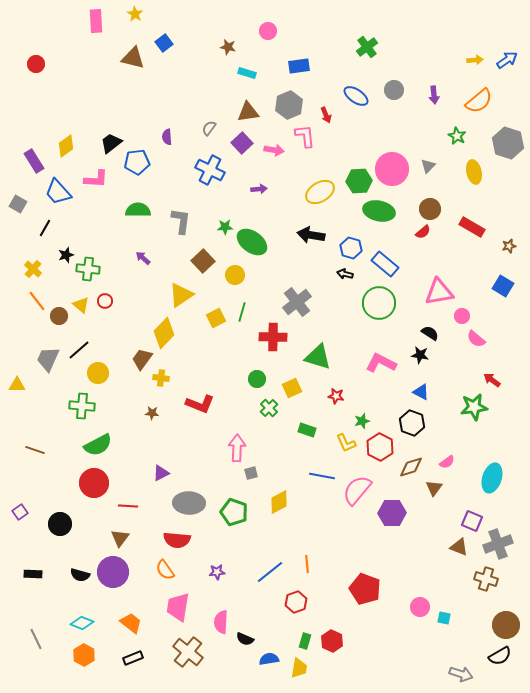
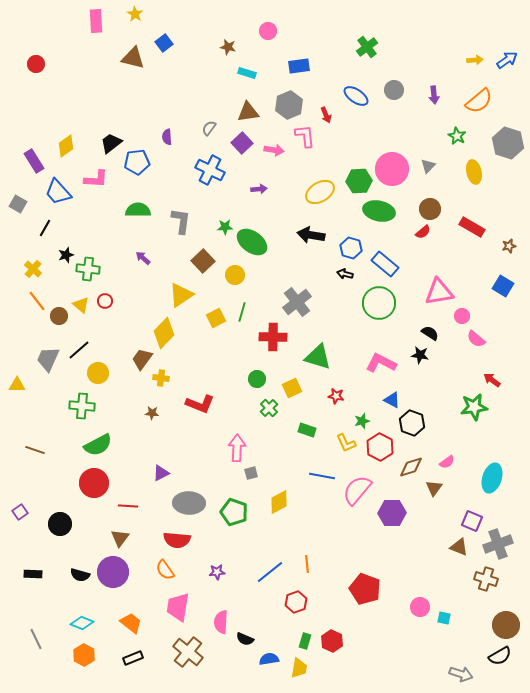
blue triangle at (421, 392): moved 29 px left, 8 px down
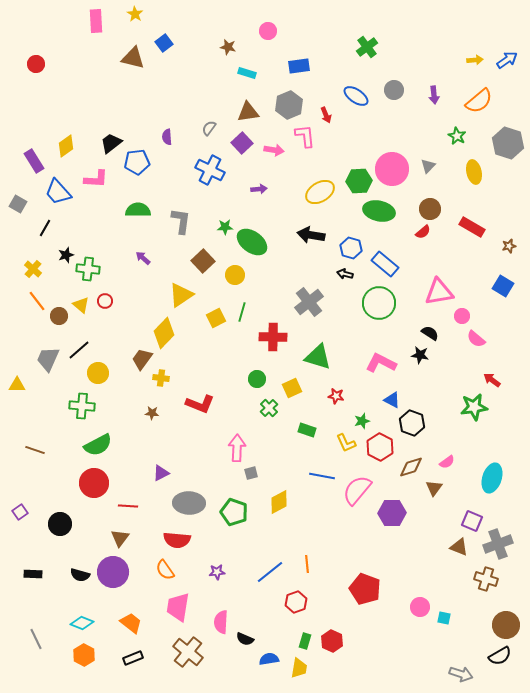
gray cross at (297, 302): moved 12 px right
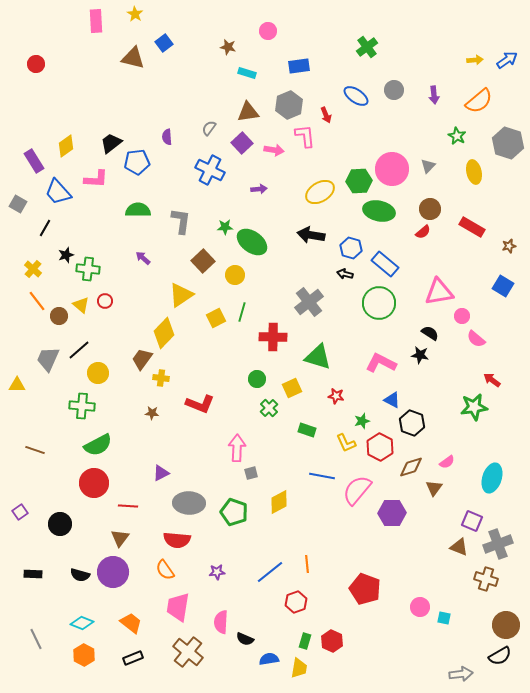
gray arrow at (461, 674): rotated 25 degrees counterclockwise
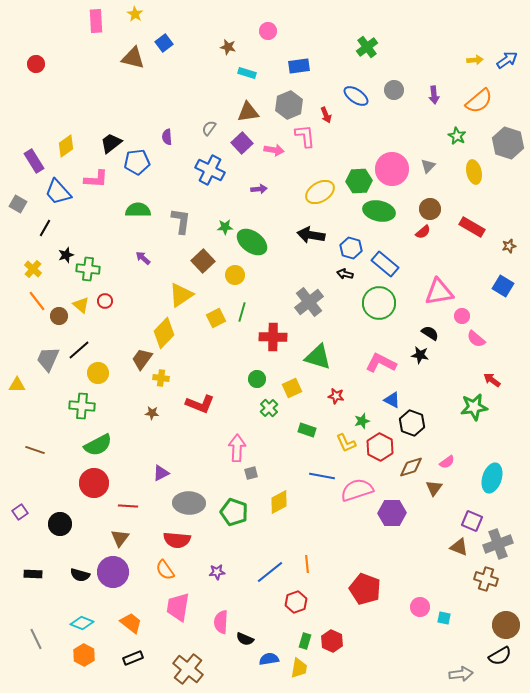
pink semicircle at (357, 490): rotated 32 degrees clockwise
brown cross at (188, 652): moved 17 px down
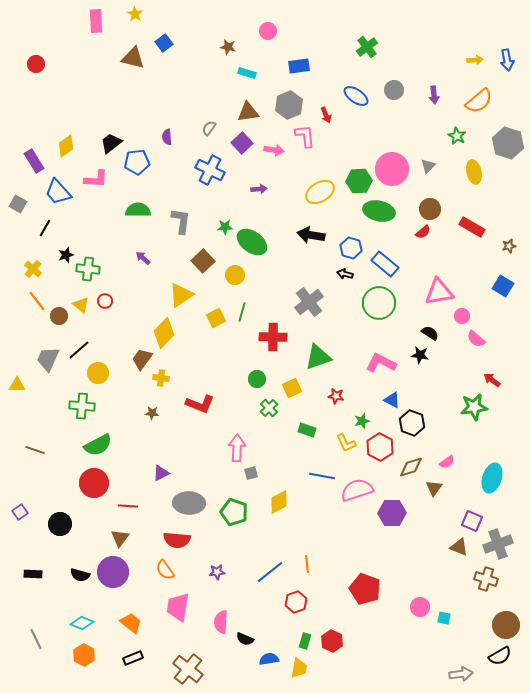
blue arrow at (507, 60): rotated 115 degrees clockwise
green triangle at (318, 357): rotated 36 degrees counterclockwise
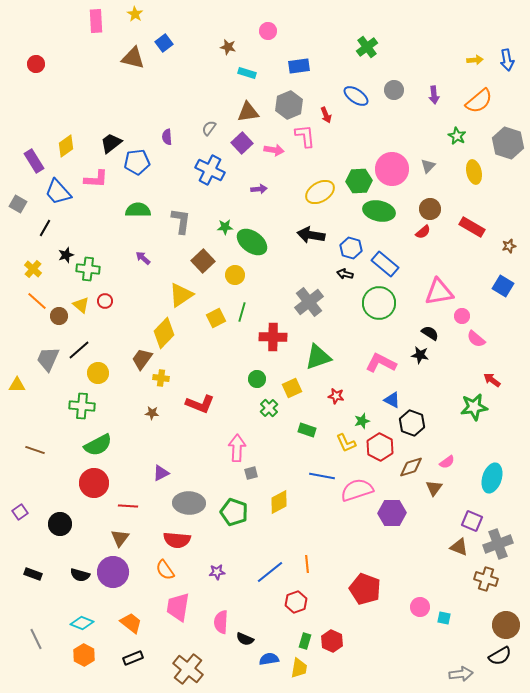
orange line at (37, 301): rotated 10 degrees counterclockwise
black rectangle at (33, 574): rotated 18 degrees clockwise
